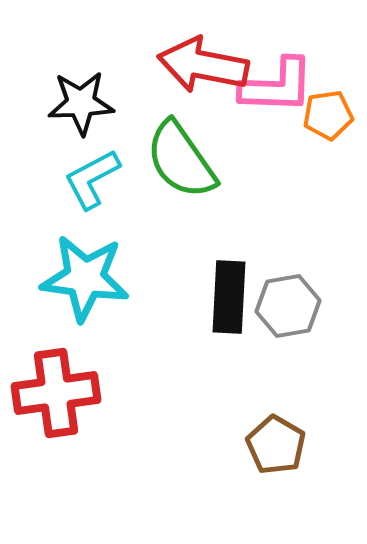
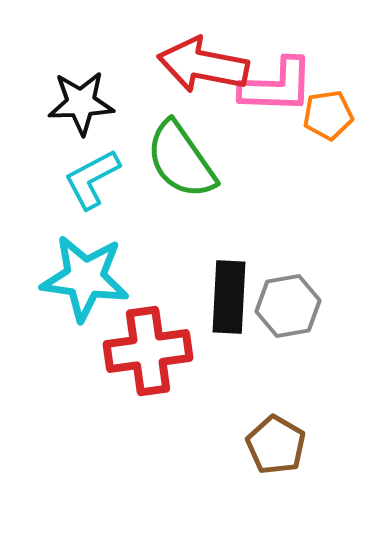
red cross: moved 92 px right, 42 px up
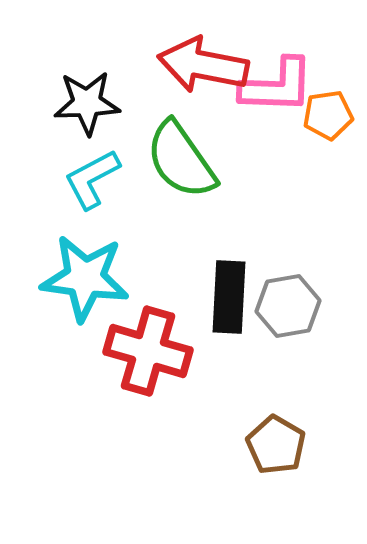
black star: moved 6 px right
red cross: rotated 24 degrees clockwise
